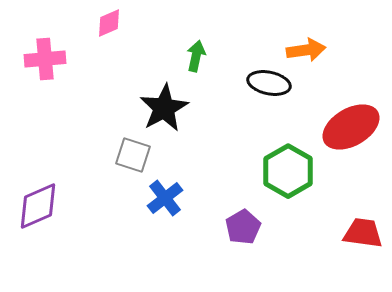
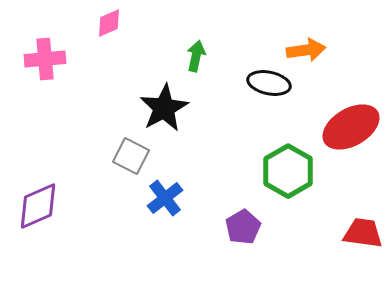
gray square: moved 2 px left, 1 px down; rotated 9 degrees clockwise
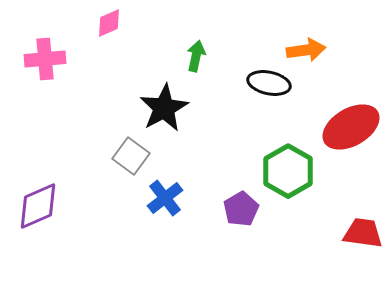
gray square: rotated 9 degrees clockwise
purple pentagon: moved 2 px left, 18 px up
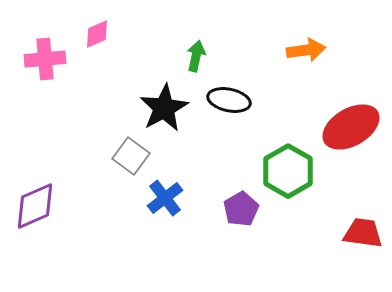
pink diamond: moved 12 px left, 11 px down
black ellipse: moved 40 px left, 17 px down
purple diamond: moved 3 px left
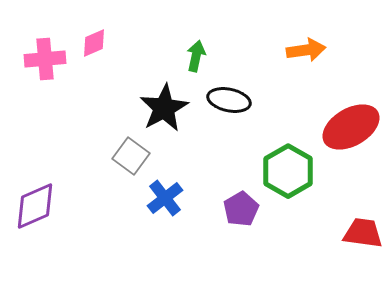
pink diamond: moved 3 px left, 9 px down
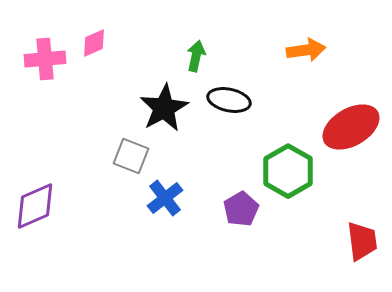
gray square: rotated 15 degrees counterclockwise
red trapezoid: moved 1 px left, 8 px down; rotated 75 degrees clockwise
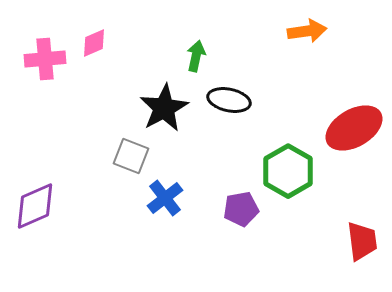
orange arrow: moved 1 px right, 19 px up
red ellipse: moved 3 px right, 1 px down
purple pentagon: rotated 20 degrees clockwise
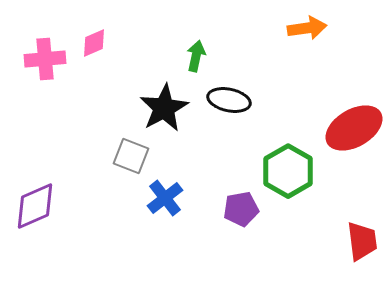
orange arrow: moved 3 px up
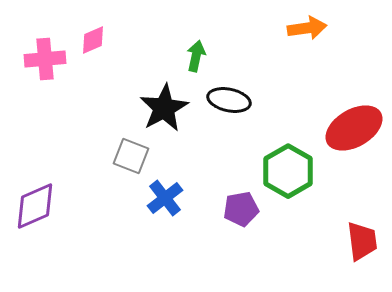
pink diamond: moved 1 px left, 3 px up
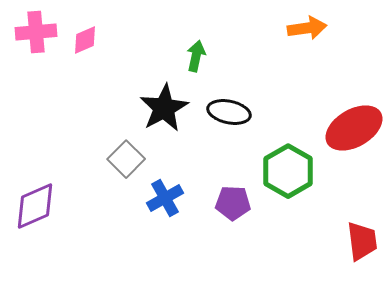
pink diamond: moved 8 px left
pink cross: moved 9 px left, 27 px up
black ellipse: moved 12 px down
gray square: moved 5 px left, 3 px down; rotated 24 degrees clockwise
blue cross: rotated 9 degrees clockwise
purple pentagon: moved 8 px left, 6 px up; rotated 12 degrees clockwise
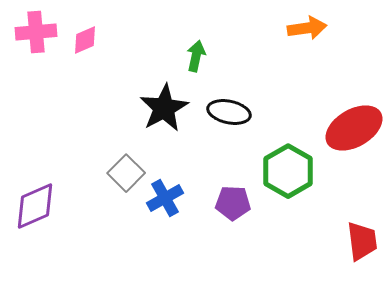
gray square: moved 14 px down
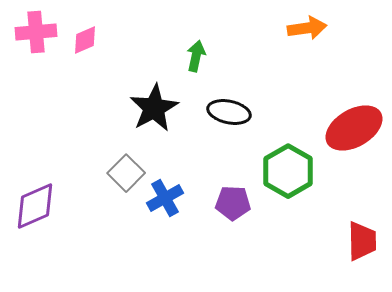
black star: moved 10 px left
red trapezoid: rotated 6 degrees clockwise
